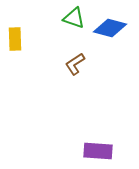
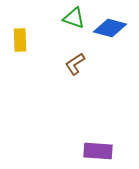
yellow rectangle: moved 5 px right, 1 px down
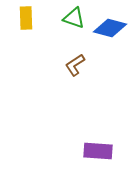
yellow rectangle: moved 6 px right, 22 px up
brown L-shape: moved 1 px down
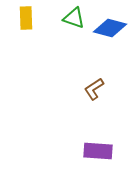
brown L-shape: moved 19 px right, 24 px down
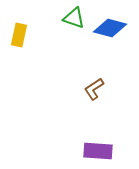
yellow rectangle: moved 7 px left, 17 px down; rotated 15 degrees clockwise
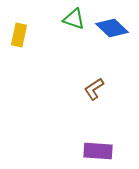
green triangle: moved 1 px down
blue diamond: moved 2 px right; rotated 28 degrees clockwise
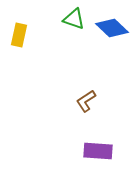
brown L-shape: moved 8 px left, 12 px down
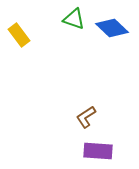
yellow rectangle: rotated 50 degrees counterclockwise
brown L-shape: moved 16 px down
